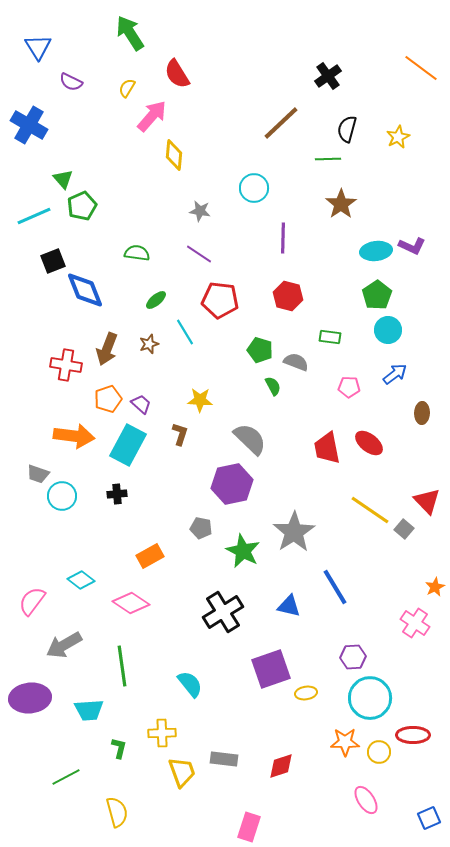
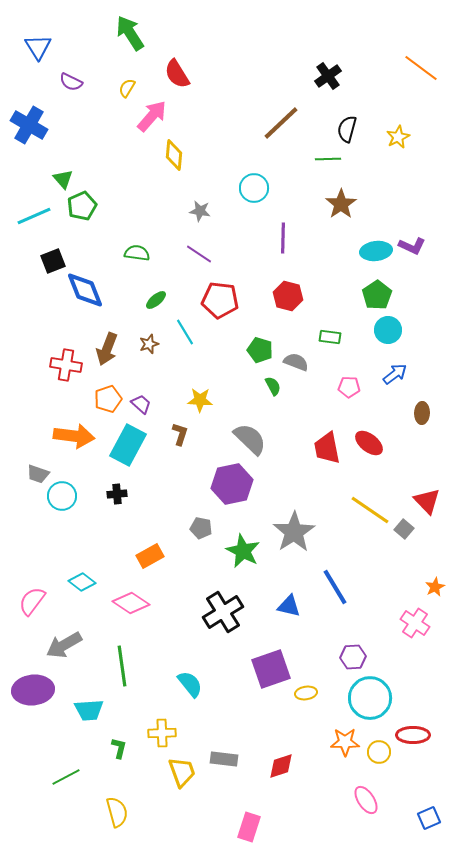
cyan diamond at (81, 580): moved 1 px right, 2 px down
purple ellipse at (30, 698): moved 3 px right, 8 px up
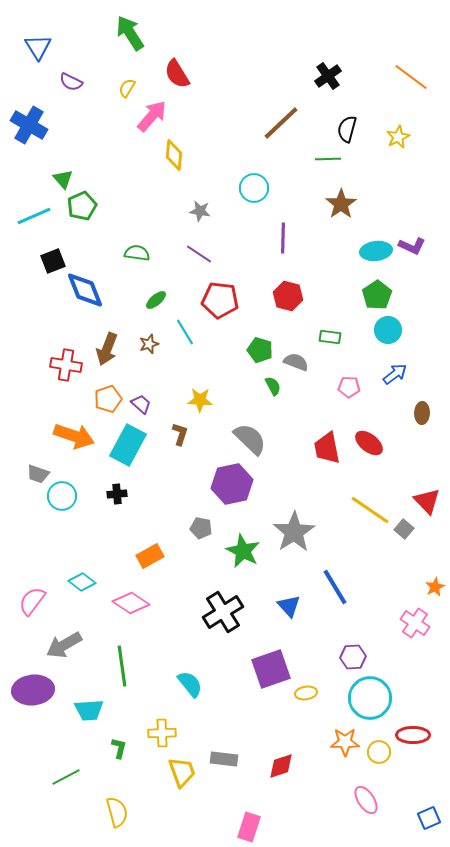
orange line at (421, 68): moved 10 px left, 9 px down
orange arrow at (74, 436): rotated 12 degrees clockwise
blue triangle at (289, 606): rotated 35 degrees clockwise
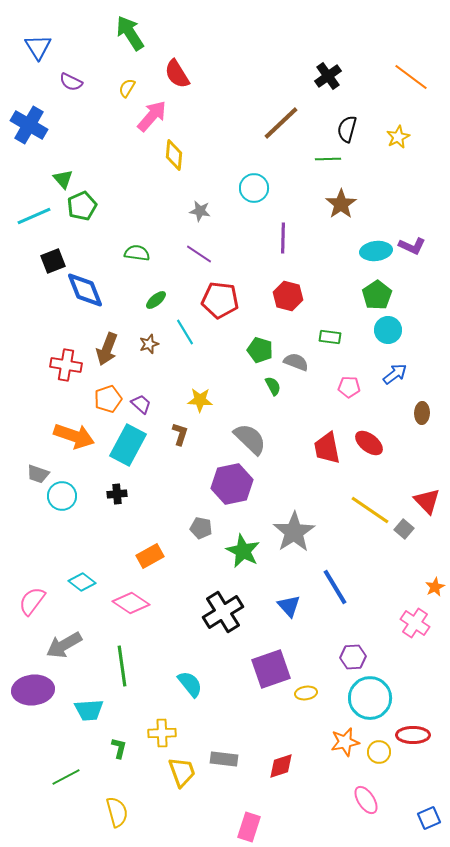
orange star at (345, 742): rotated 12 degrees counterclockwise
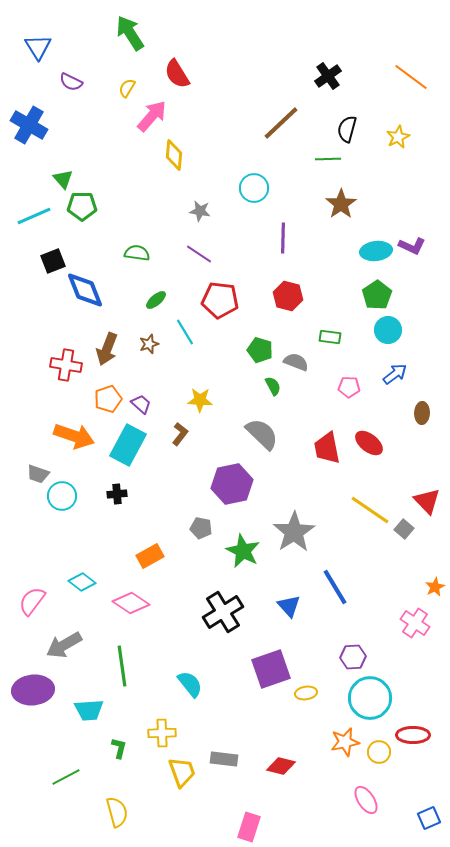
green pentagon at (82, 206): rotated 24 degrees clockwise
brown L-shape at (180, 434): rotated 20 degrees clockwise
gray semicircle at (250, 439): moved 12 px right, 5 px up
red diamond at (281, 766): rotated 32 degrees clockwise
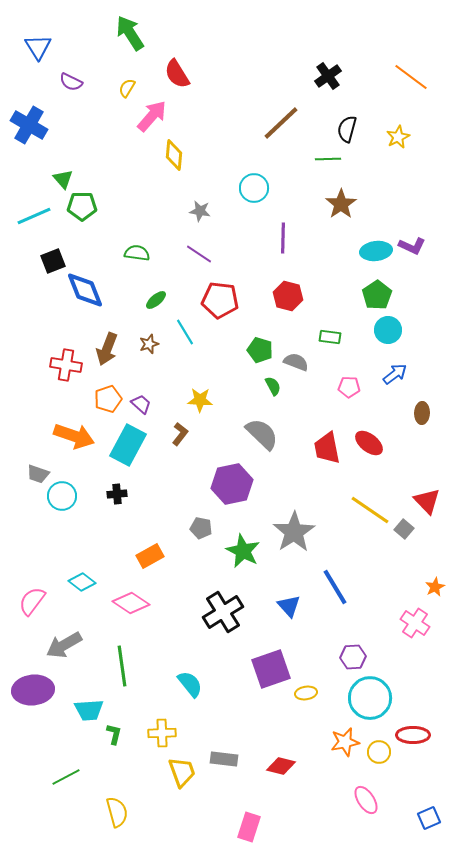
green L-shape at (119, 748): moved 5 px left, 14 px up
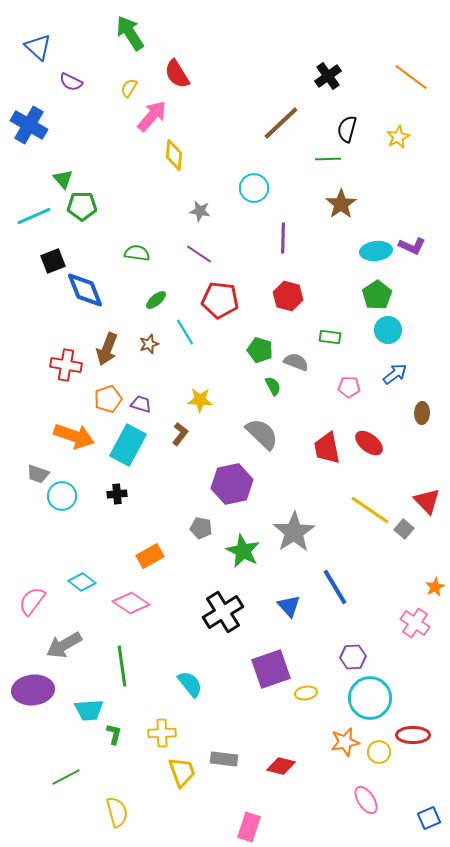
blue triangle at (38, 47): rotated 16 degrees counterclockwise
yellow semicircle at (127, 88): moved 2 px right
purple trapezoid at (141, 404): rotated 25 degrees counterclockwise
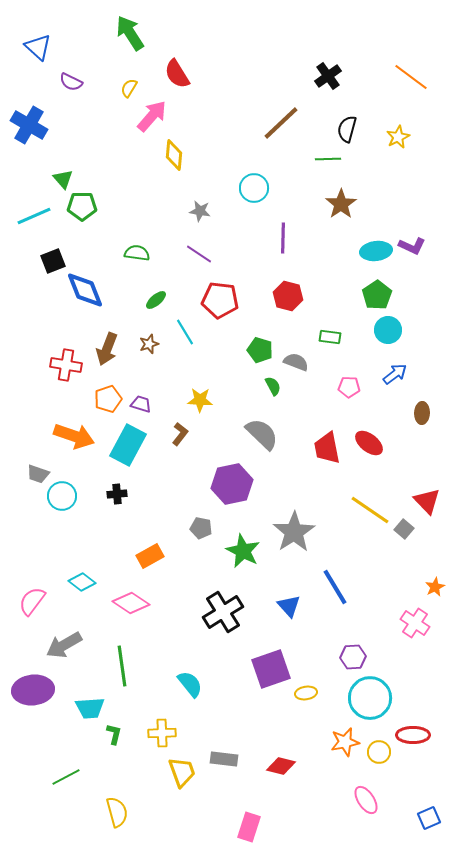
cyan trapezoid at (89, 710): moved 1 px right, 2 px up
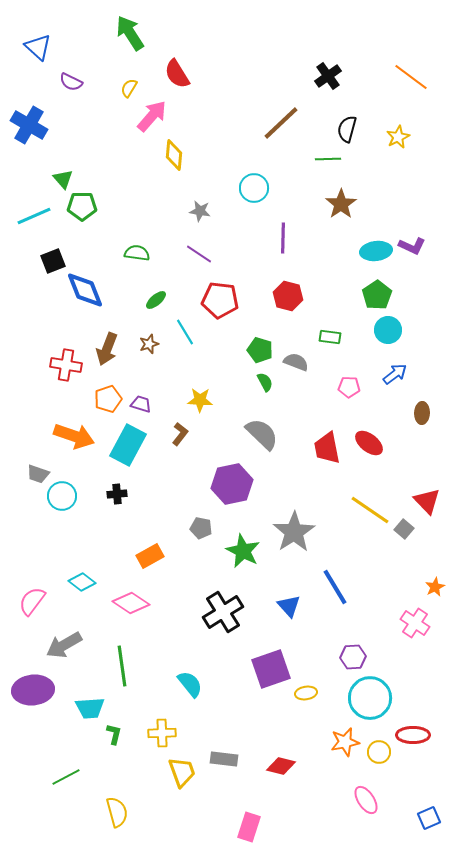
green semicircle at (273, 386): moved 8 px left, 4 px up
